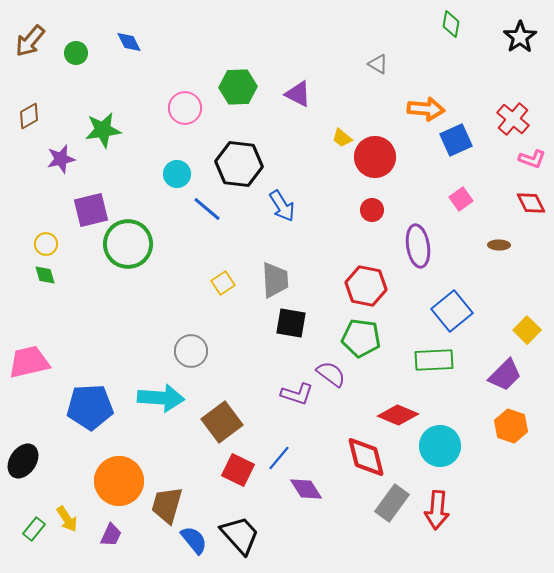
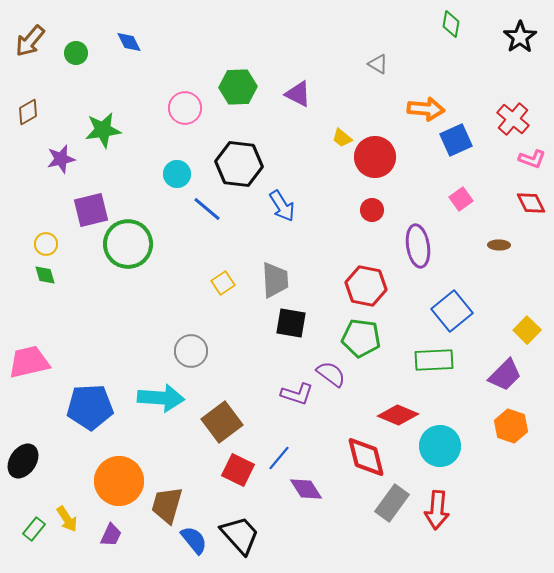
brown diamond at (29, 116): moved 1 px left, 4 px up
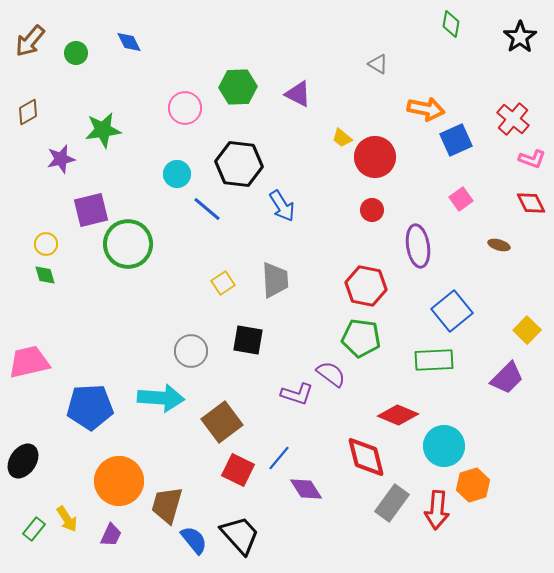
orange arrow at (426, 109): rotated 6 degrees clockwise
brown ellipse at (499, 245): rotated 15 degrees clockwise
black square at (291, 323): moved 43 px left, 17 px down
purple trapezoid at (505, 375): moved 2 px right, 3 px down
orange hexagon at (511, 426): moved 38 px left, 59 px down; rotated 24 degrees clockwise
cyan circle at (440, 446): moved 4 px right
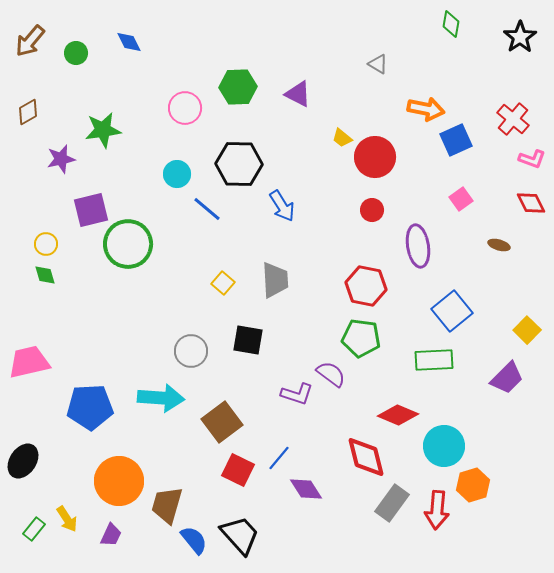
black hexagon at (239, 164): rotated 6 degrees counterclockwise
yellow square at (223, 283): rotated 15 degrees counterclockwise
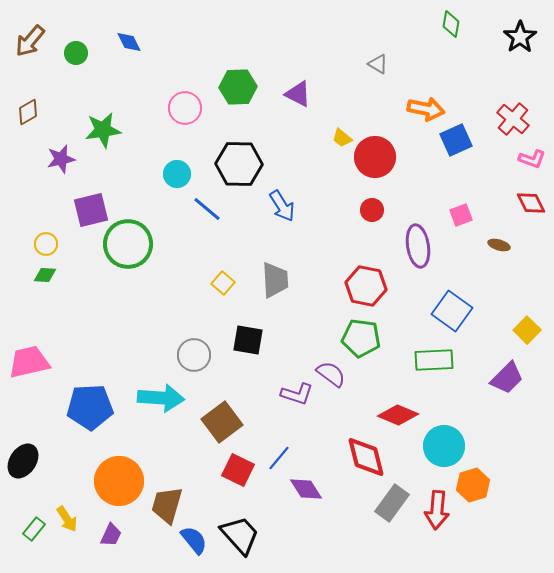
pink square at (461, 199): moved 16 px down; rotated 15 degrees clockwise
green diamond at (45, 275): rotated 70 degrees counterclockwise
blue square at (452, 311): rotated 15 degrees counterclockwise
gray circle at (191, 351): moved 3 px right, 4 px down
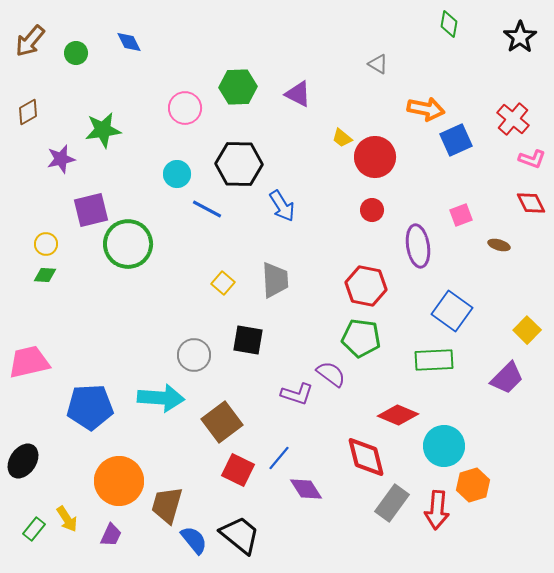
green diamond at (451, 24): moved 2 px left
blue line at (207, 209): rotated 12 degrees counterclockwise
black trapezoid at (240, 535): rotated 9 degrees counterclockwise
